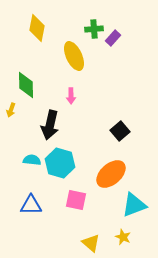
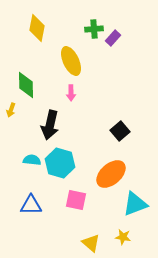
yellow ellipse: moved 3 px left, 5 px down
pink arrow: moved 3 px up
cyan triangle: moved 1 px right, 1 px up
yellow star: rotated 14 degrees counterclockwise
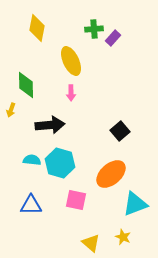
black arrow: rotated 108 degrees counterclockwise
yellow star: rotated 14 degrees clockwise
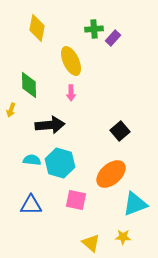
green diamond: moved 3 px right
yellow star: rotated 21 degrees counterclockwise
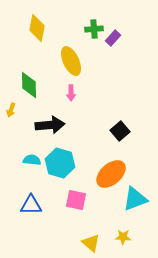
cyan triangle: moved 5 px up
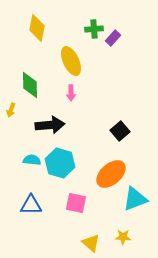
green diamond: moved 1 px right
pink square: moved 3 px down
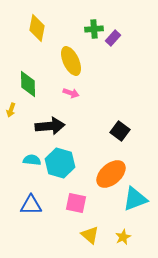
green diamond: moved 2 px left, 1 px up
pink arrow: rotated 70 degrees counterclockwise
black arrow: moved 1 px down
black square: rotated 12 degrees counterclockwise
yellow star: rotated 28 degrees counterclockwise
yellow triangle: moved 1 px left, 8 px up
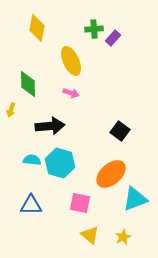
pink square: moved 4 px right
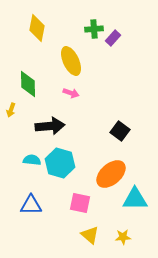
cyan triangle: rotated 20 degrees clockwise
yellow star: rotated 21 degrees clockwise
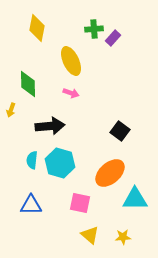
cyan semicircle: rotated 90 degrees counterclockwise
orange ellipse: moved 1 px left, 1 px up
